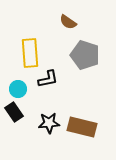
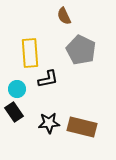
brown semicircle: moved 4 px left, 6 px up; rotated 30 degrees clockwise
gray pentagon: moved 4 px left, 5 px up; rotated 8 degrees clockwise
cyan circle: moved 1 px left
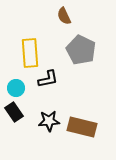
cyan circle: moved 1 px left, 1 px up
black star: moved 2 px up
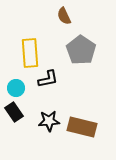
gray pentagon: rotated 8 degrees clockwise
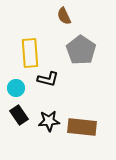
black L-shape: rotated 25 degrees clockwise
black rectangle: moved 5 px right, 3 px down
brown rectangle: rotated 8 degrees counterclockwise
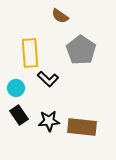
brown semicircle: moved 4 px left; rotated 30 degrees counterclockwise
black L-shape: rotated 30 degrees clockwise
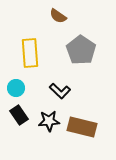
brown semicircle: moved 2 px left
black L-shape: moved 12 px right, 12 px down
brown rectangle: rotated 8 degrees clockwise
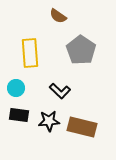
black rectangle: rotated 48 degrees counterclockwise
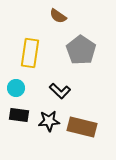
yellow rectangle: rotated 12 degrees clockwise
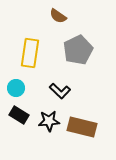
gray pentagon: moved 3 px left; rotated 12 degrees clockwise
black rectangle: rotated 24 degrees clockwise
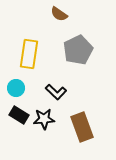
brown semicircle: moved 1 px right, 2 px up
yellow rectangle: moved 1 px left, 1 px down
black L-shape: moved 4 px left, 1 px down
black star: moved 5 px left, 2 px up
brown rectangle: rotated 56 degrees clockwise
